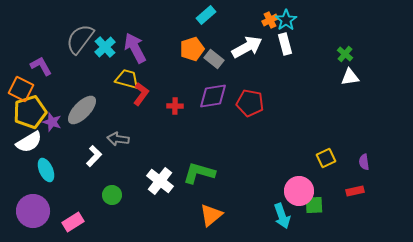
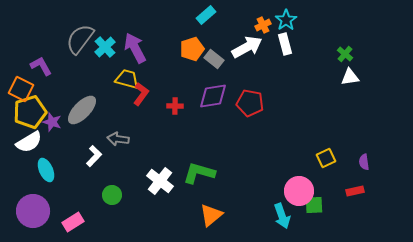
orange cross: moved 7 px left, 5 px down
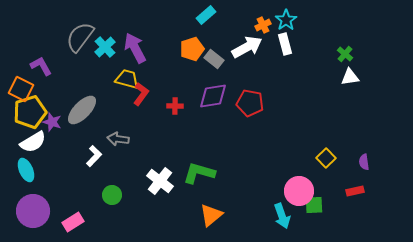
gray semicircle: moved 2 px up
white semicircle: moved 4 px right
yellow square: rotated 18 degrees counterclockwise
cyan ellipse: moved 20 px left
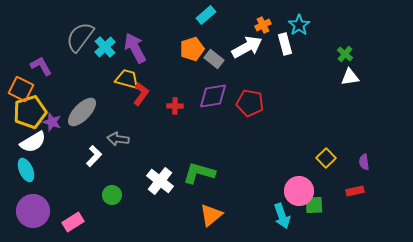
cyan star: moved 13 px right, 5 px down
gray ellipse: moved 2 px down
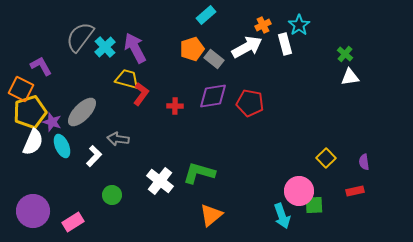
white semicircle: rotated 36 degrees counterclockwise
cyan ellipse: moved 36 px right, 24 px up
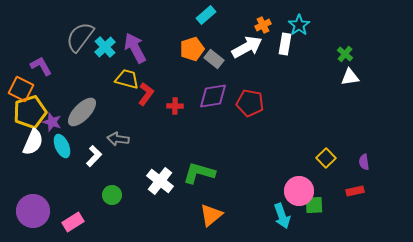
white rectangle: rotated 25 degrees clockwise
red L-shape: moved 5 px right
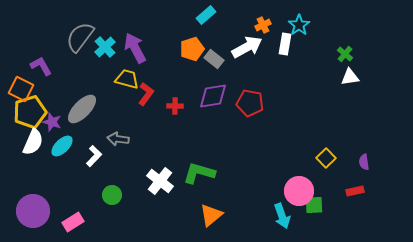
gray ellipse: moved 3 px up
cyan ellipse: rotated 70 degrees clockwise
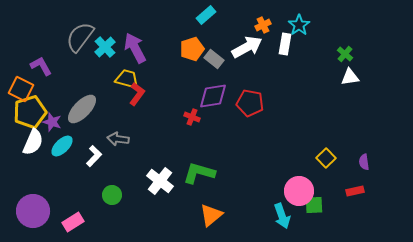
red L-shape: moved 9 px left
red cross: moved 17 px right, 11 px down; rotated 21 degrees clockwise
